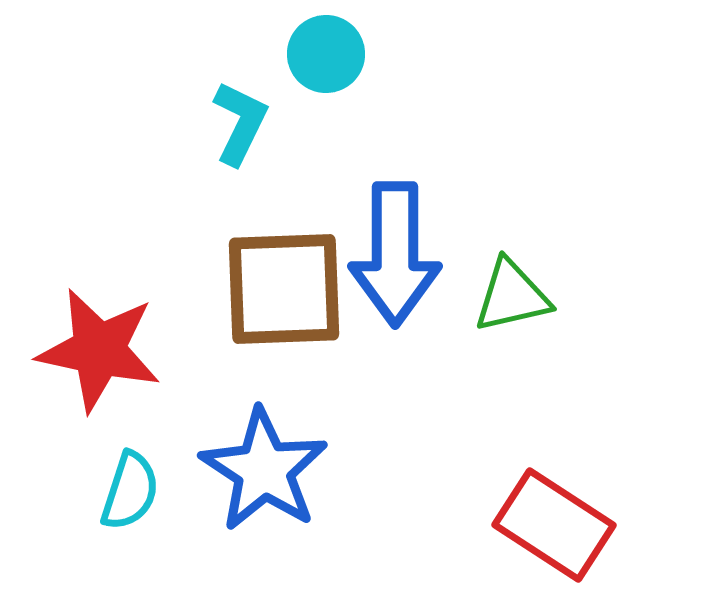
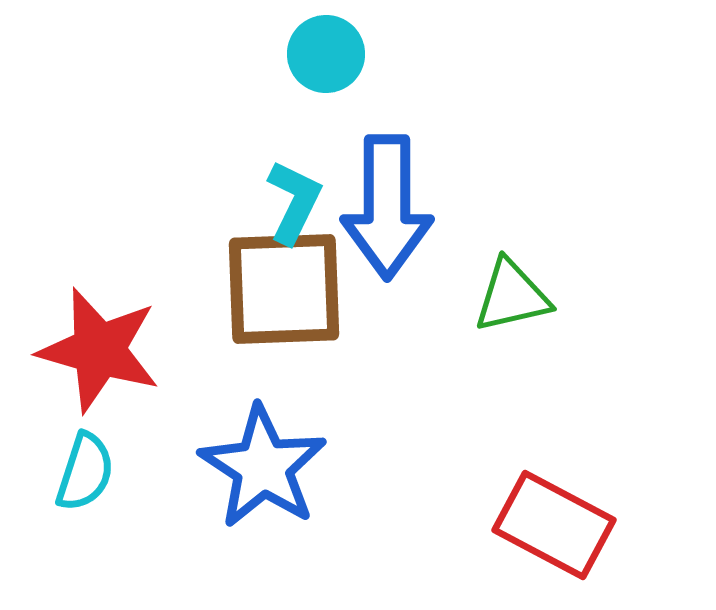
cyan L-shape: moved 54 px right, 79 px down
blue arrow: moved 8 px left, 47 px up
red star: rotated 4 degrees clockwise
blue star: moved 1 px left, 3 px up
cyan semicircle: moved 45 px left, 19 px up
red rectangle: rotated 5 degrees counterclockwise
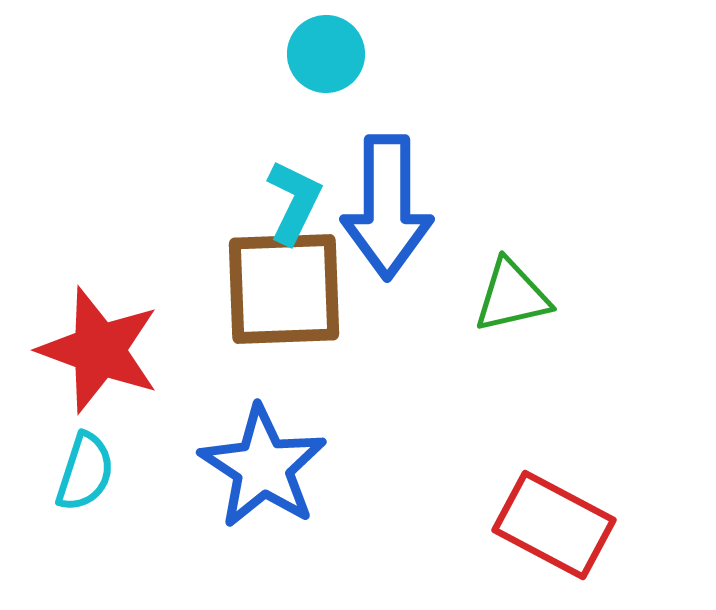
red star: rotated 4 degrees clockwise
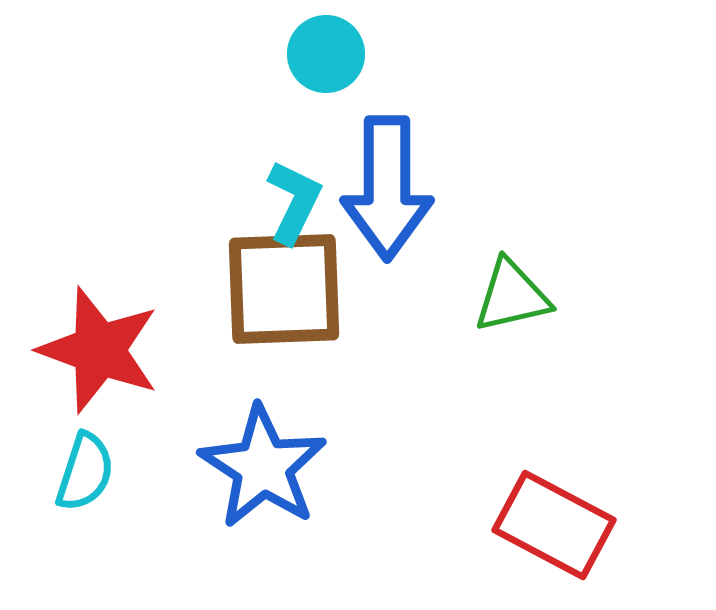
blue arrow: moved 19 px up
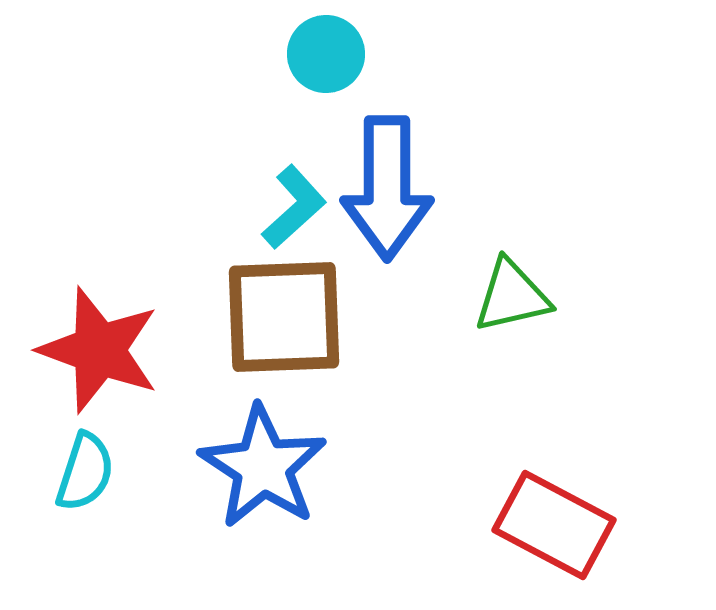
cyan L-shape: moved 5 px down; rotated 22 degrees clockwise
brown square: moved 28 px down
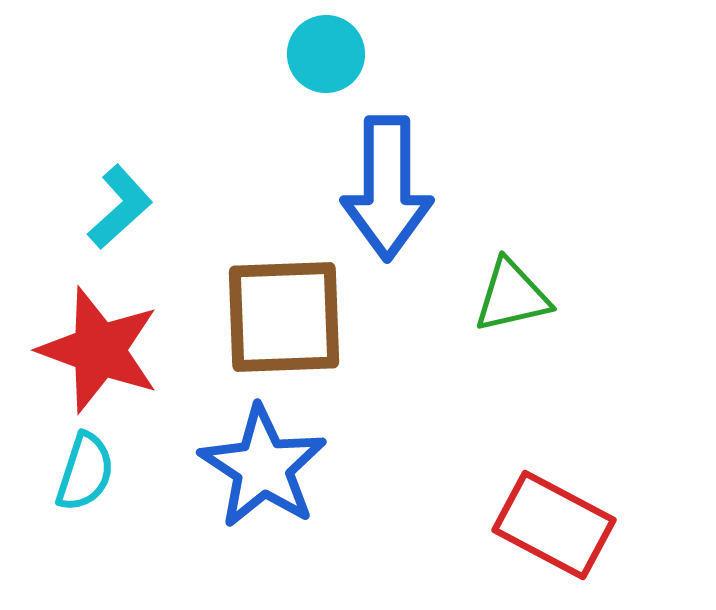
cyan L-shape: moved 174 px left
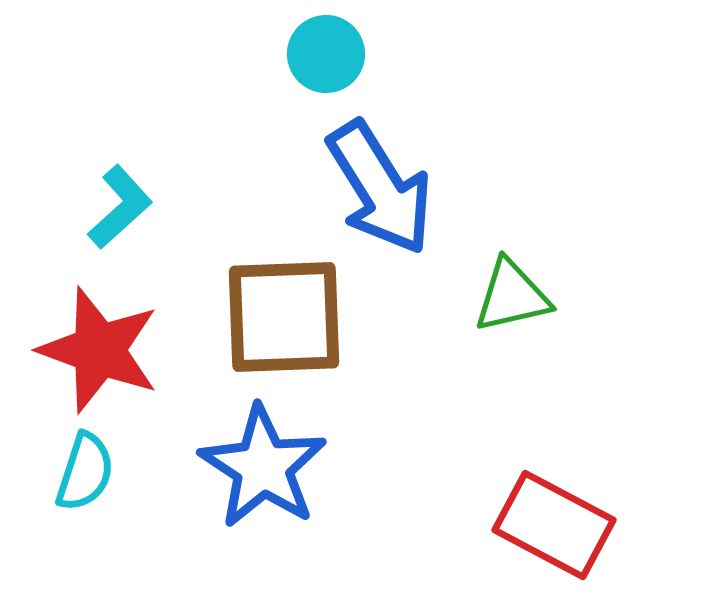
blue arrow: moved 7 px left; rotated 32 degrees counterclockwise
